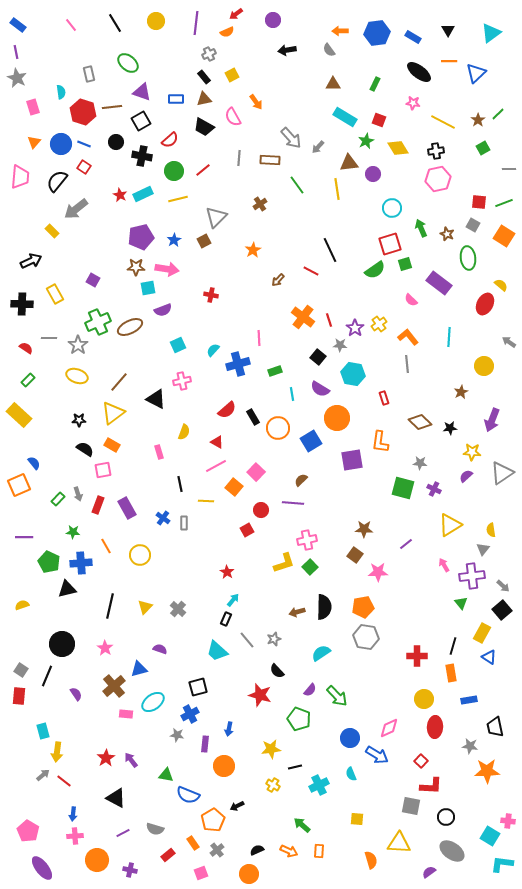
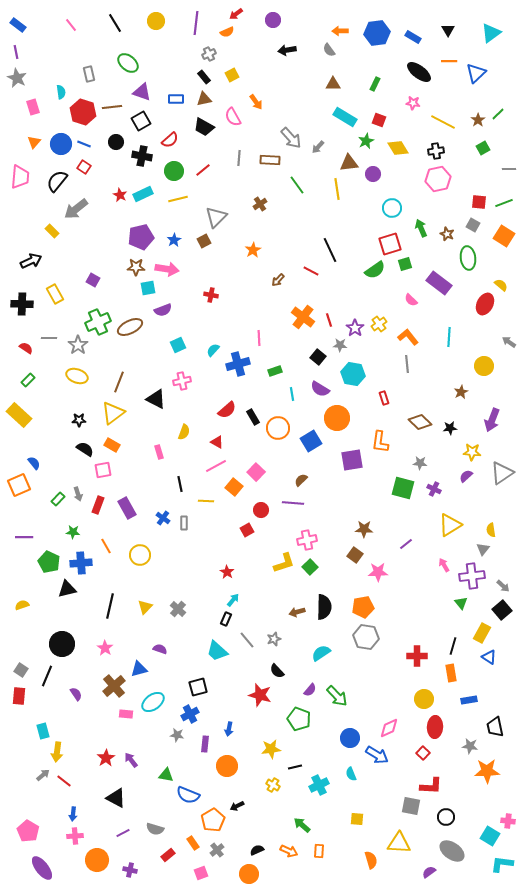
brown line at (119, 382): rotated 20 degrees counterclockwise
red square at (421, 761): moved 2 px right, 8 px up
orange circle at (224, 766): moved 3 px right
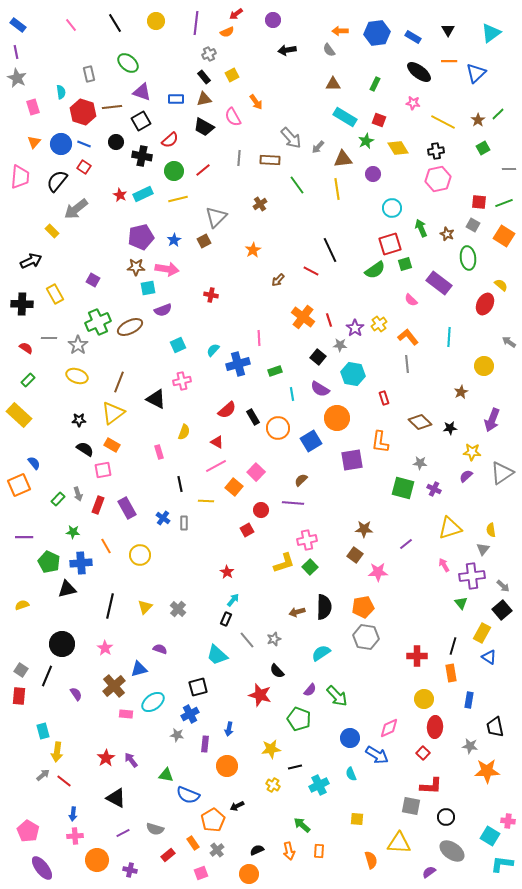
brown triangle at (349, 163): moved 6 px left, 4 px up
yellow triangle at (450, 525): moved 3 px down; rotated 15 degrees clockwise
cyan trapezoid at (217, 651): moved 4 px down
blue rectangle at (469, 700): rotated 70 degrees counterclockwise
orange arrow at (289, 851): rotated 54 degrees clockwise
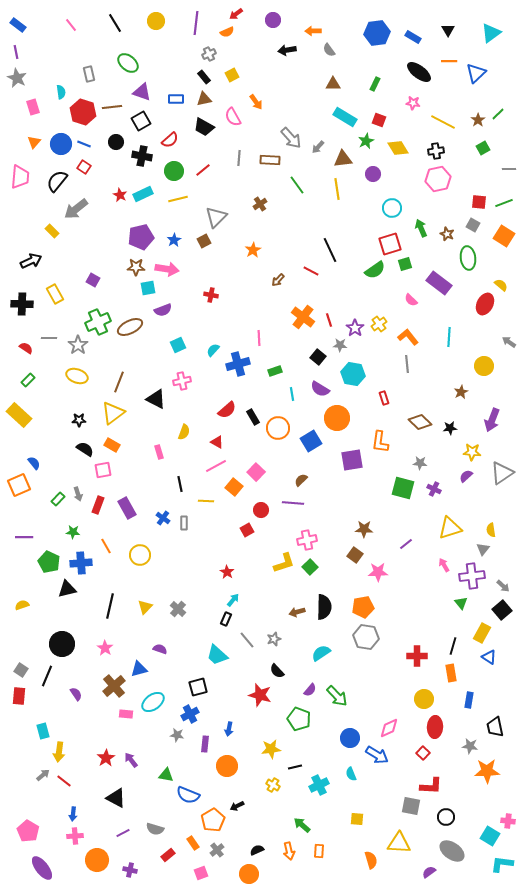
orange arrow at (340, 31): moved 27 px left
yellow arrow at (57, 752): moved 2 px right
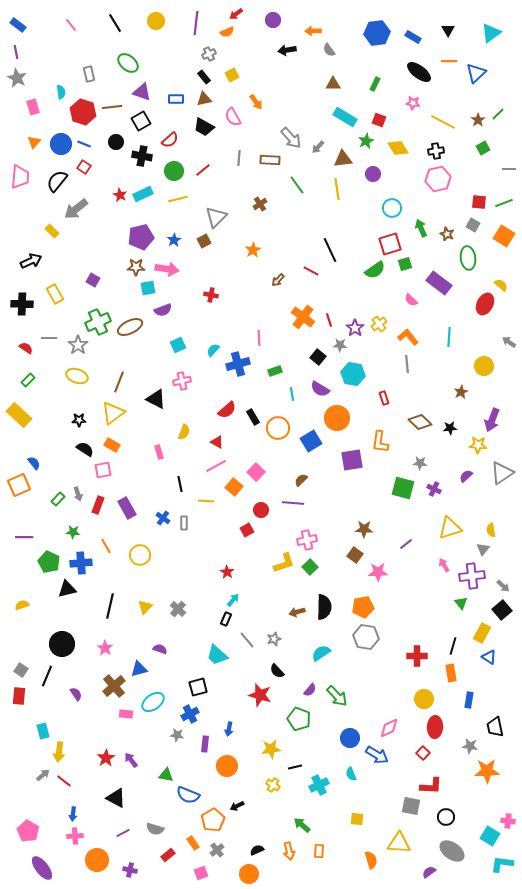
yellow star at (472, 452): moved 6 px right, 7 px up
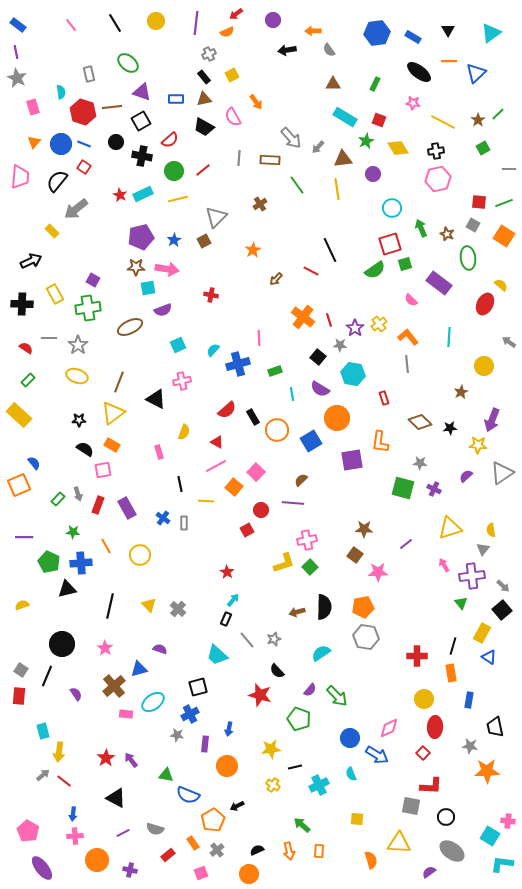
brown arrow at (278, 280): moved 2 px left, 1 px up
green cross at (98, 322): moved 10 px left, 14 px up; rotated 15 degrees clockwise
orange circle at (278, 428): moved 1 px left, 2 px down
yellow triangle at (145, 607): moved 4 px right, 2 px up; rotated 28 degrees counterclockwise
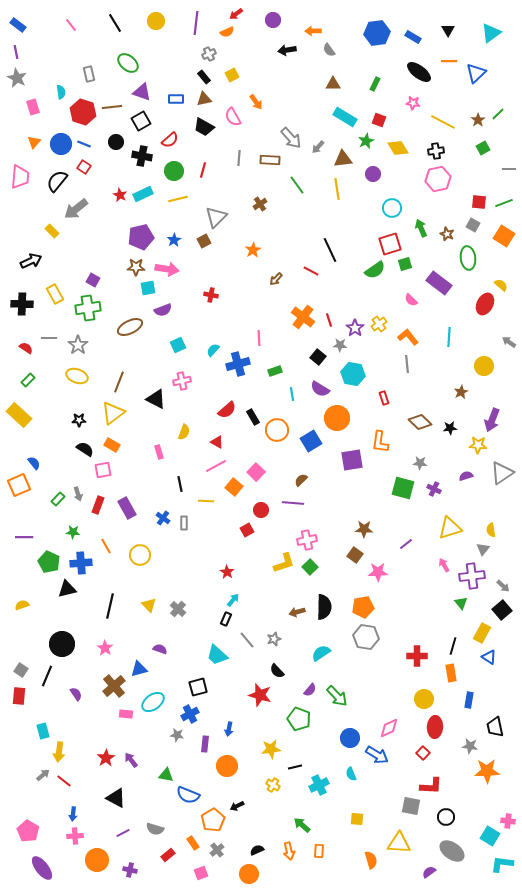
red line at (203, 170): rotated 35 degrees counterclockwise
purple semicircle at (466, 476): rotated 24 degrees clockwise
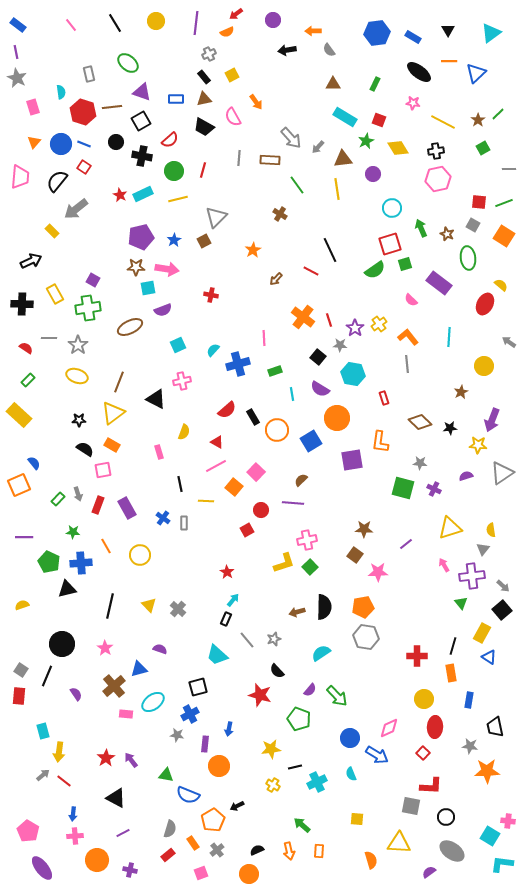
brown cross at (260, 204): moved 20 px right, 10 px down; rotated 24 degrees counterclockwise
pink line at (259, 338): moved 5 px right
orange circle at (227, 766): moved 8 px left
cyan cross at (319, 785): moved 2 px left, 3 px up
gray semicircle at (155, 829): moved 15 px right; rotated 90 degrees counterclockwise
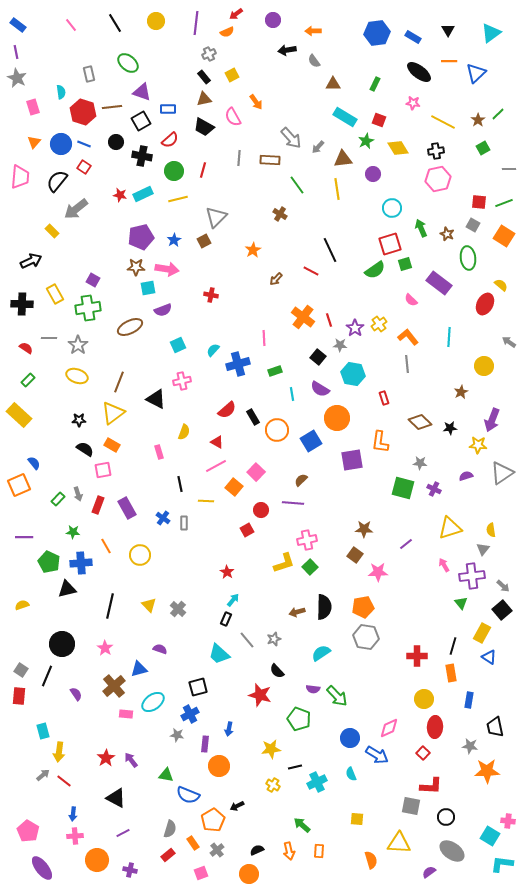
gray semicircle at (329, 50): moved 15 px left, 11 px down
blue rectangle at (176, 99): moved 8 px left, 10 px down
red star at (120, 195): rotated 16 degrees counterclockwise
cyan trapezoid at (217, 655): moved 2 px right, 1 px up
purple semicircle at (310, 690): moved 3 px right, 1 px up; rotated 56 degrees clockwise
